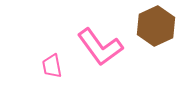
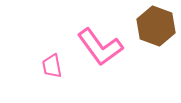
brown hexagon: rotated 15 degrees counterclockwise
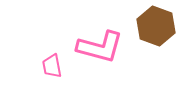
pink L-shape: rotated 39 degrees counterclockwise
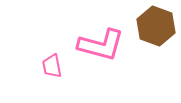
pink L-shape: moved 1 px right, 2 px up
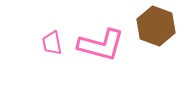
pink trapezoid: moved 23 px up
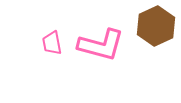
brown hexagon: rotated 15 degrees clockwise
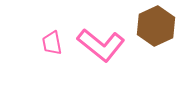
pink L-shape: rotated 24 degrees clockwise
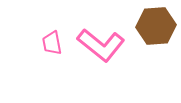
brown hexagon: rotated 21 degrees clockwise
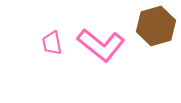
brown hexagon: rotated 12 degrees counterclockwise
